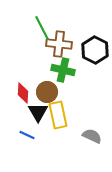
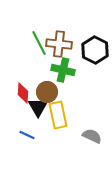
green line: moved 3 px left, 15 px down
black triangle: moved 5 px up
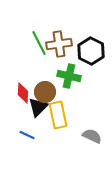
brown cross: rotated 15 degrees counterclockwise
black hexagon: moved 4 px left, 1 px down
green cross: moved 6 px right, 6 px down
brown circle: moved 2 px left
black triangle: rotated 15 degrees clockwise
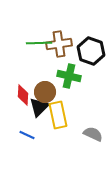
green line: rotated 65 degrees counterclockwise
black hexagon: rotated 8 degrees counterclockwise
red diamond: moved 2 px down
black triangle: moved 1 px right
gray semicircle: moved 1 px right, 2 px up
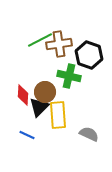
green line: moved 1 px right, 3 px up; rotated 25 degrees counterclockwise
black hexagon: moved 2 px left, 4 px down
yellow rectangle: rotated 8 degrees clockwise
gray semicircle: moved 4 px left
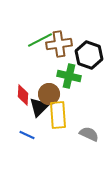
brown circle: moved 4 px right, 2 px down
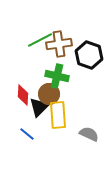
green cross: moved 12 px left
blue line: moved 1 px up; rotated 14 degrees clockwise
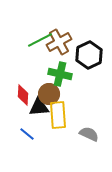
brown cross: moved 2 px up; rotated 20 degrees counterclockwise
black hexagon: rotated 16 degrees clockwise
green cross: moved 3 px right, 2 px up
black triangle: rotated 40 degrees clockwise
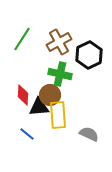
green line: moved 18 px left, 1 px up; rotated 30 degrees counterclockwise
brown circle: moved 1 px right, 1 px down
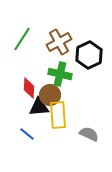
red diamond: moved 6 px right, 7 px up
